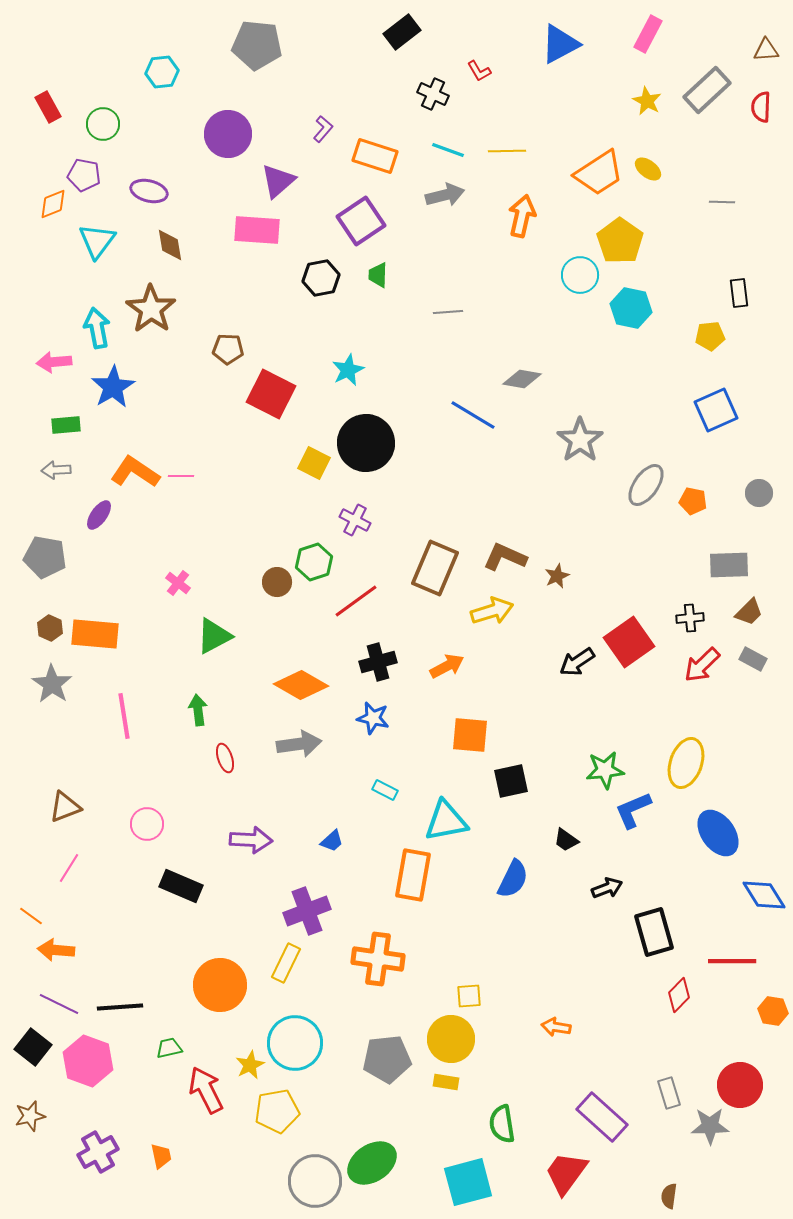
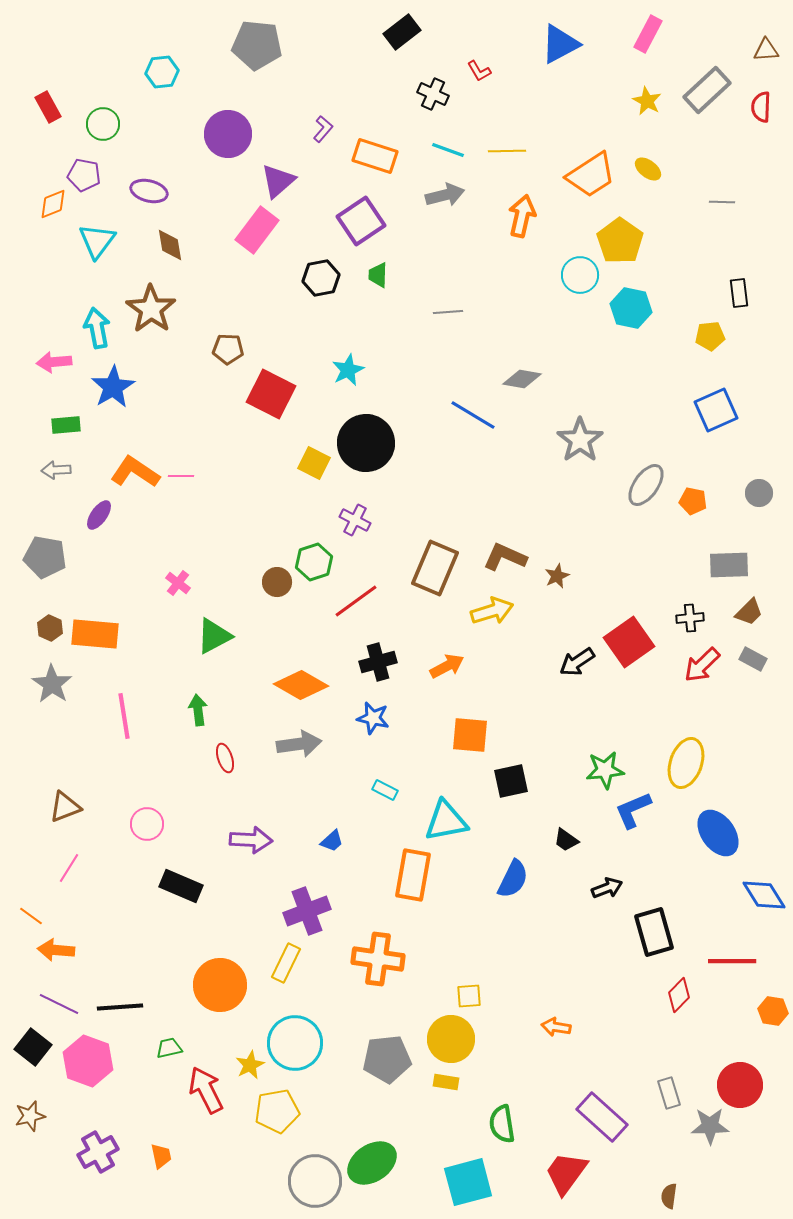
orange trapezoid at (599, 173): moved 8 px left, 2 px down
pink rectangle at (257, 230): rotated 57 degrees counterclockwise
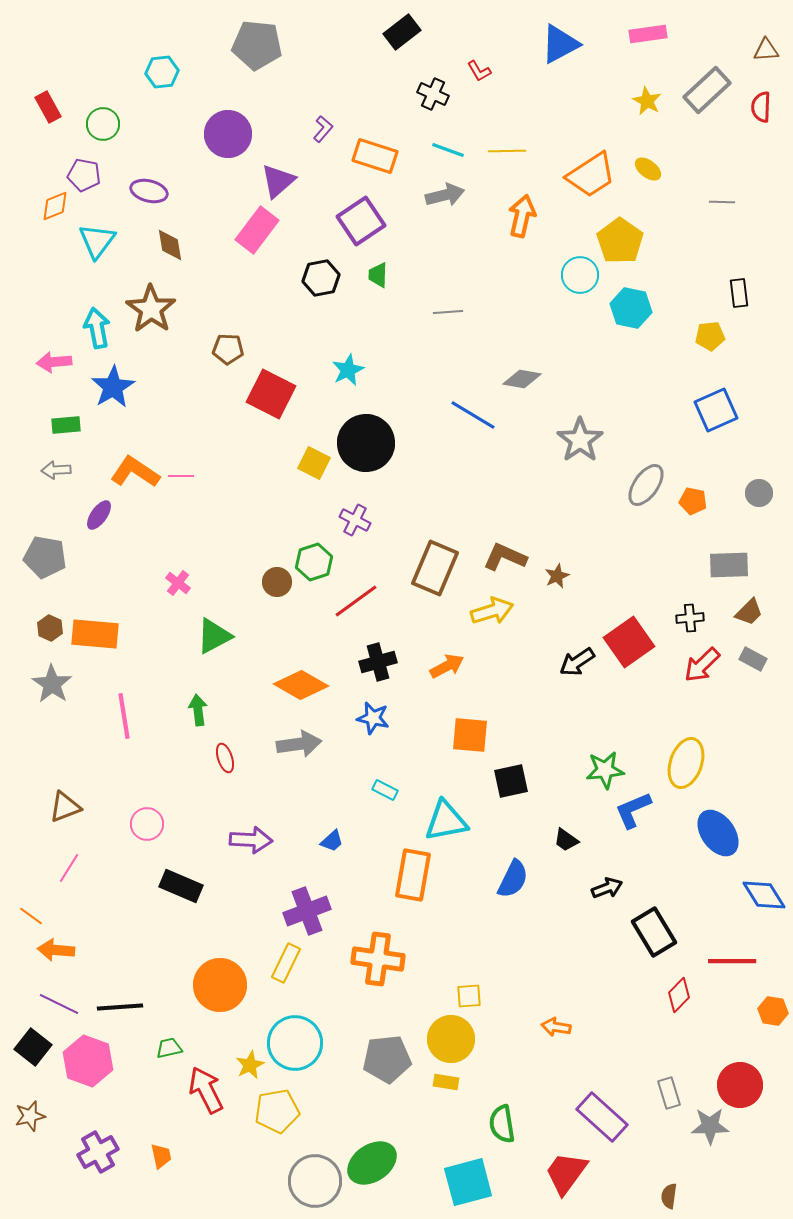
pink rectangle at (648, 34): rotated 54 degrees clockwise
orange diamond at (53, 204): moved 2 px right, 2 px down
black rectangle at (654, 932): rotated 15 degrees counterclockwise
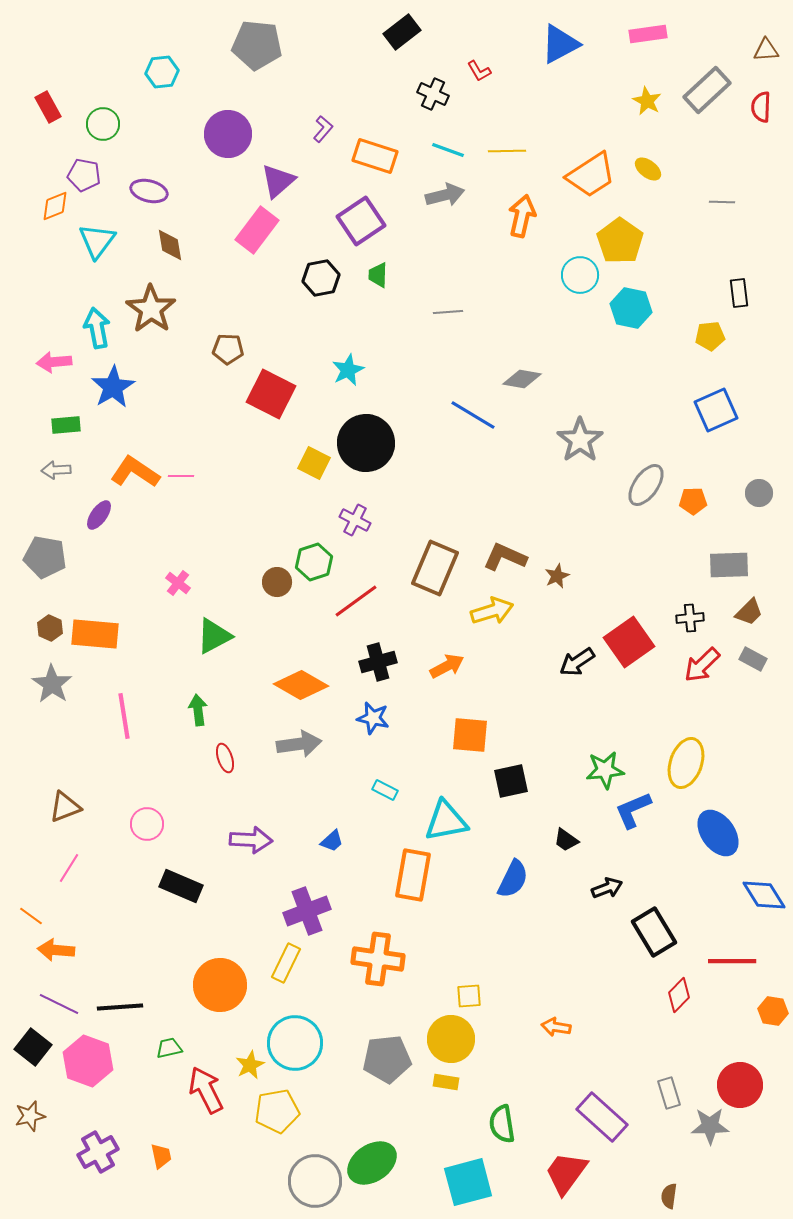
orange pentagon at (693, 501): rotated 12 degrees counterclockwise
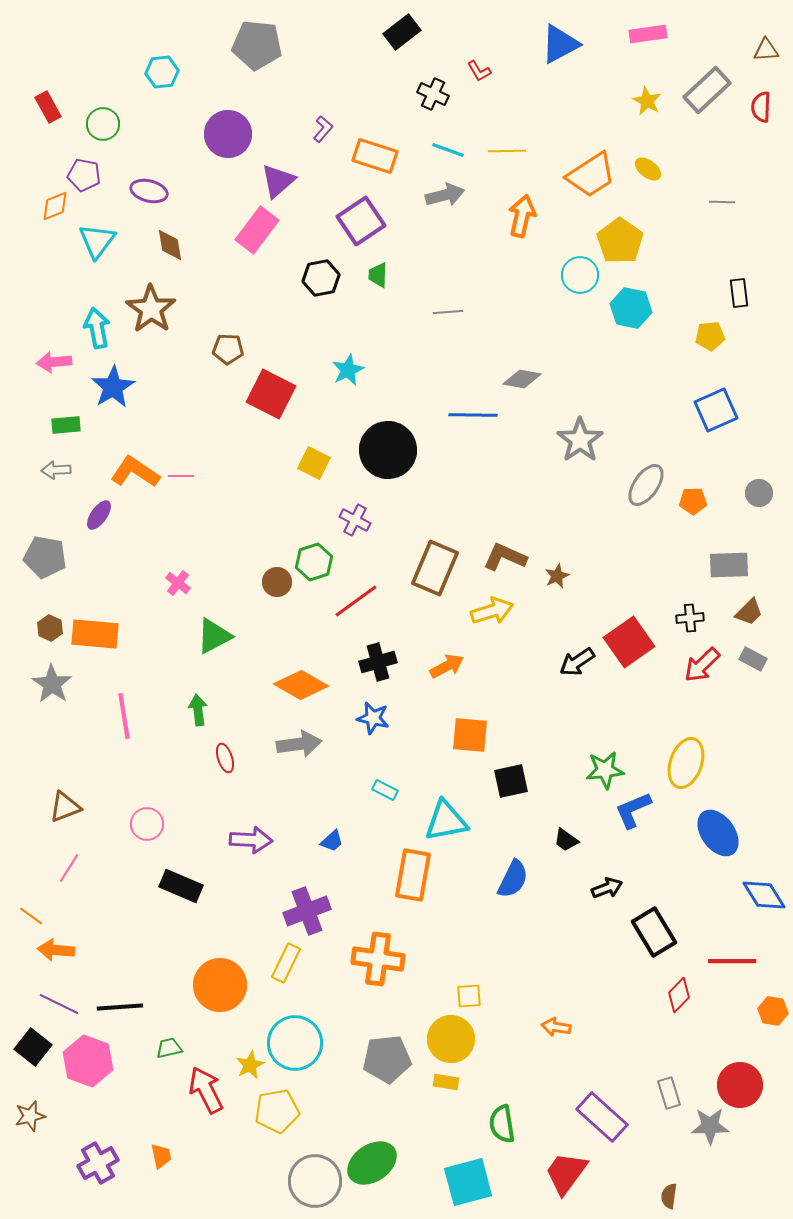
blue line at (473, 415): rotated 30 degrees counterclockwise
black circle at (366, 443): moved 22 px right, 7 px down
purple cross at (98, 1152): moved 11 px down
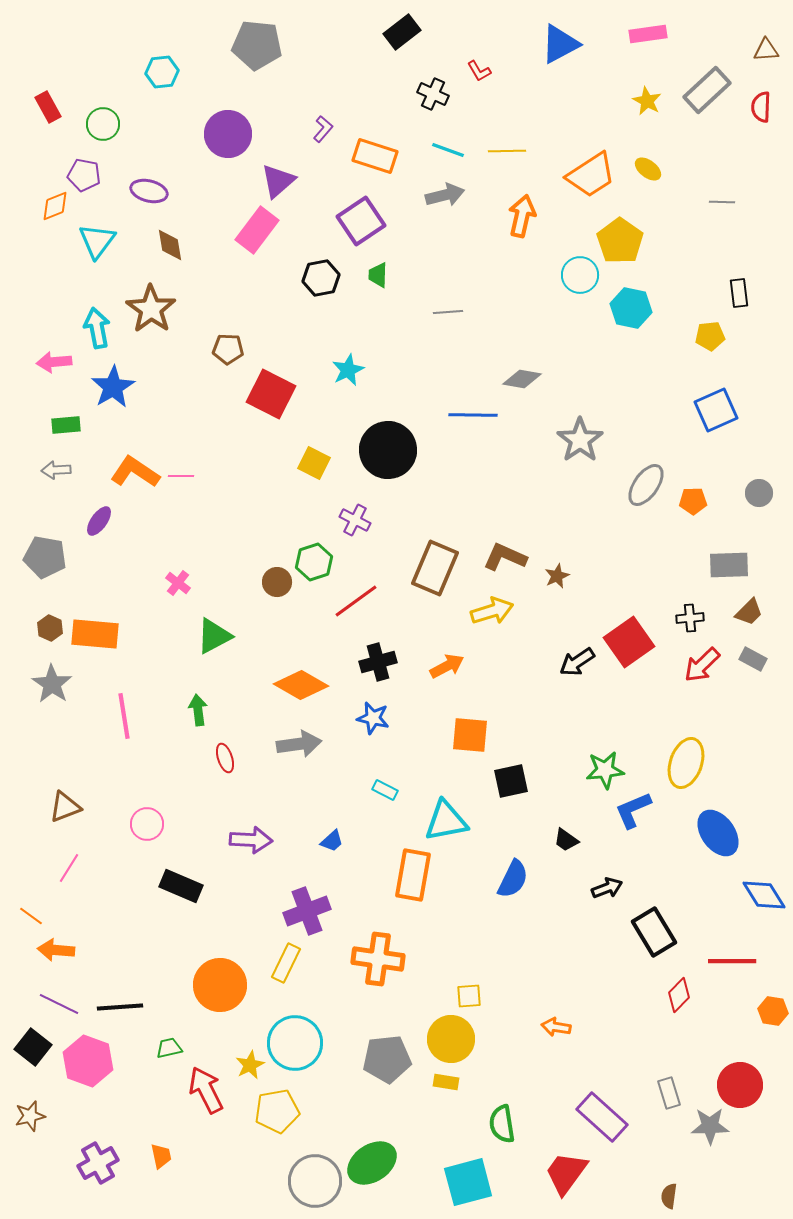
purple ellipse at (99, 515): moved 6 px down
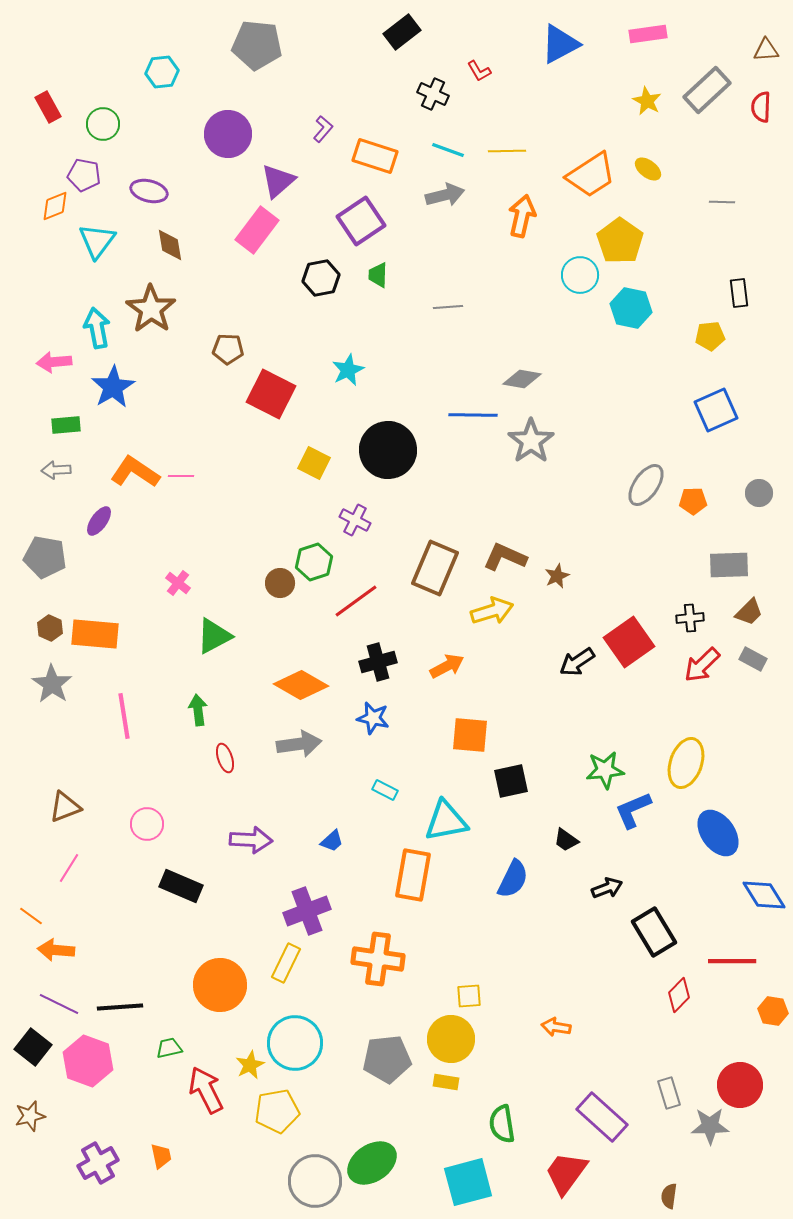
gray line at (448, 312): moved 5 px up
gray star at (580, 440): moved 49 px left, 1 px down
brown circle at (277, 582): moved 3 px right, 1 px down
